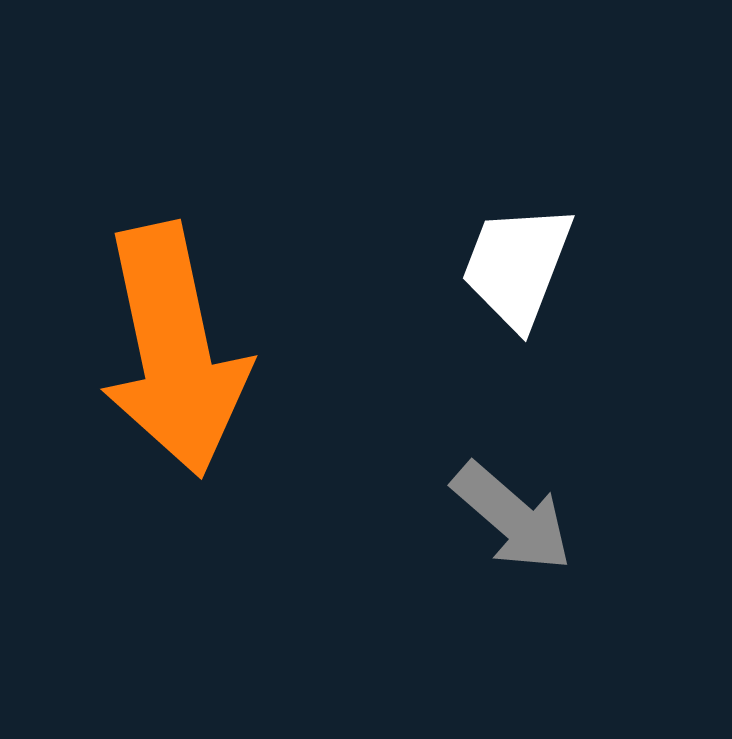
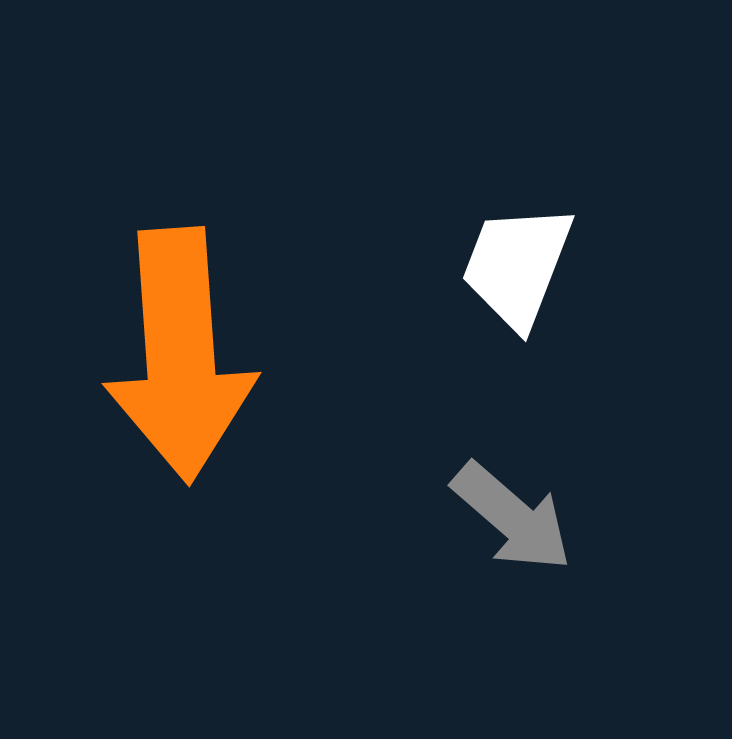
orange arrow: moved 6 px right, 5 px down; rotated 8 degrees clockwise
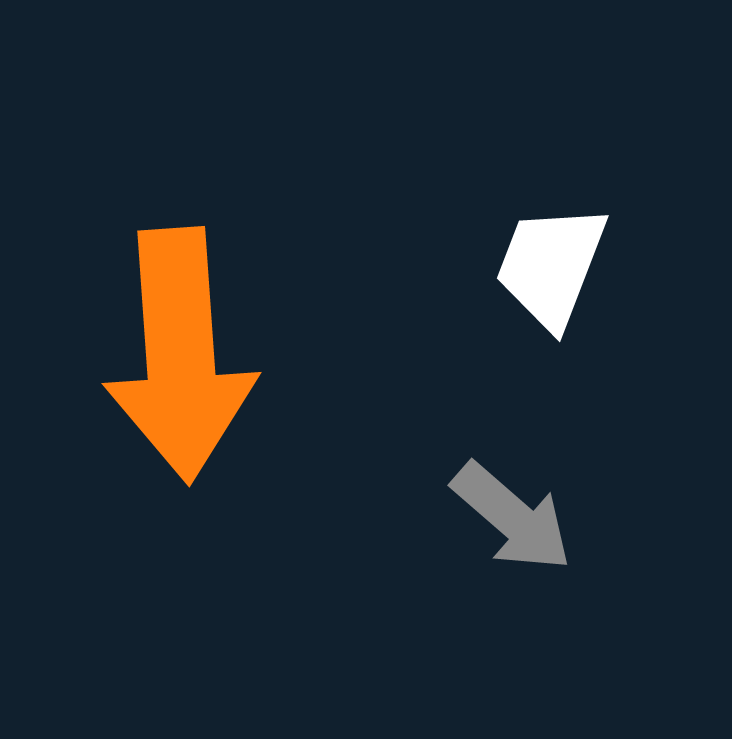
white trapezoid: moved 34 px right
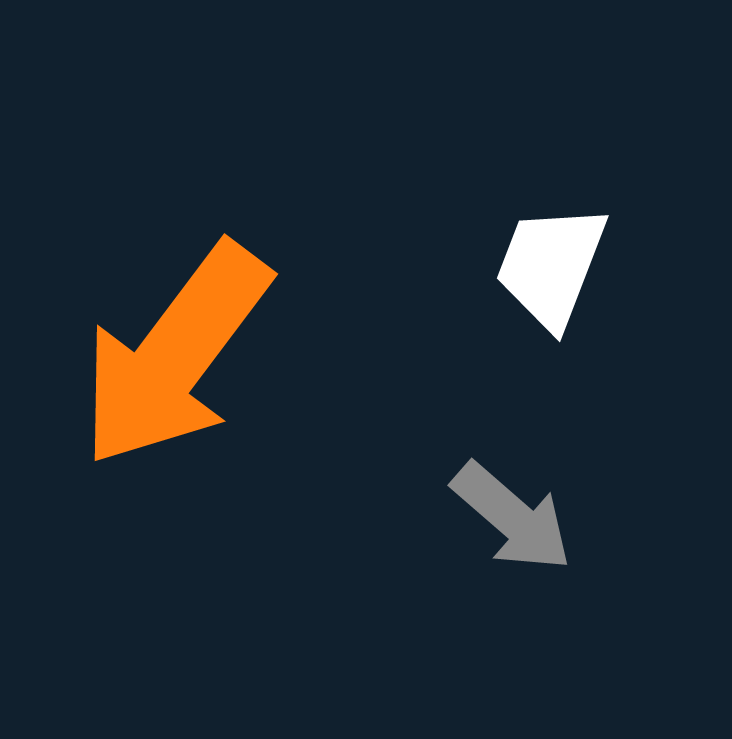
orange arrow: moved 5 px left; rotated 41 degrees clockwise
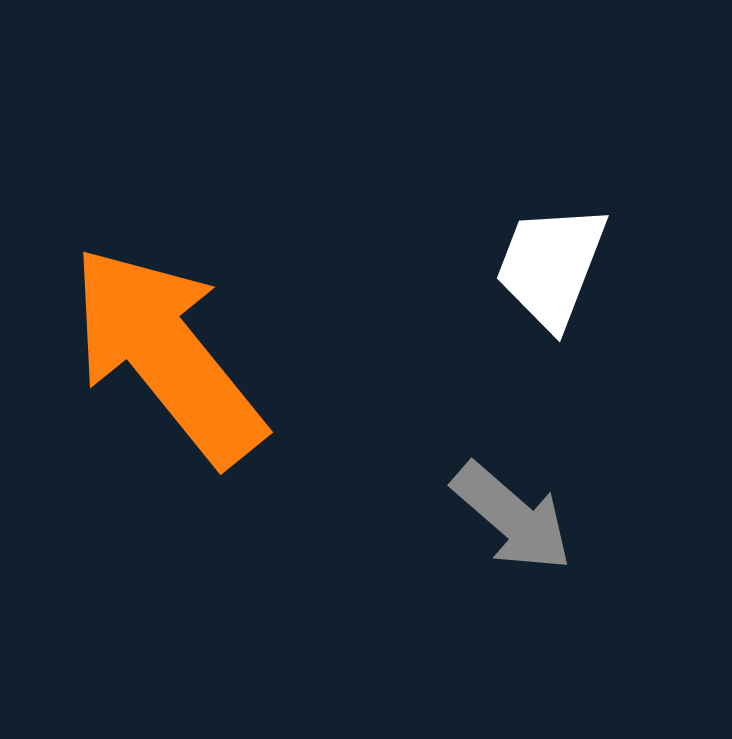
orange arrow: moved 8 px left; rotated 104 degrees clockwise
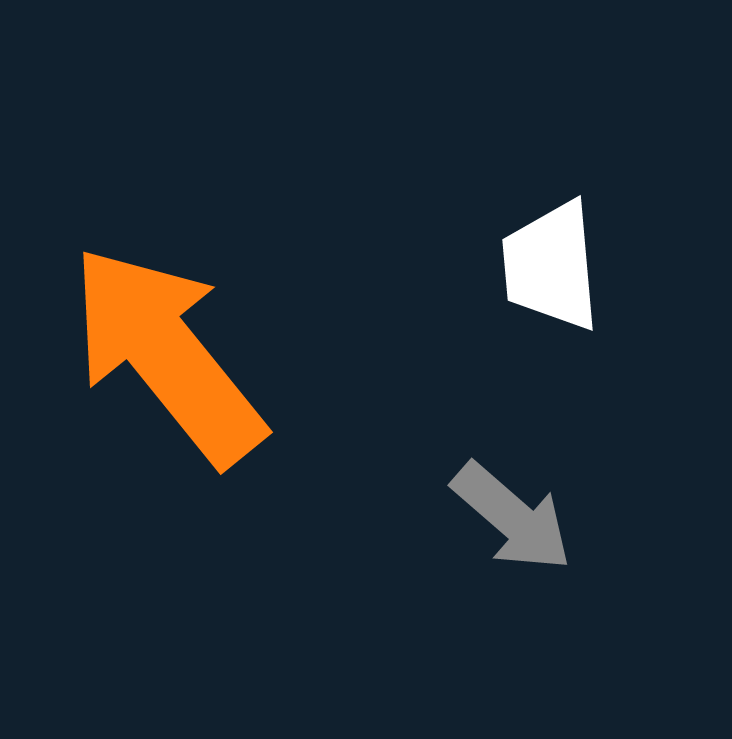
white trapezoid: rotated 26 degrees counterclockwise
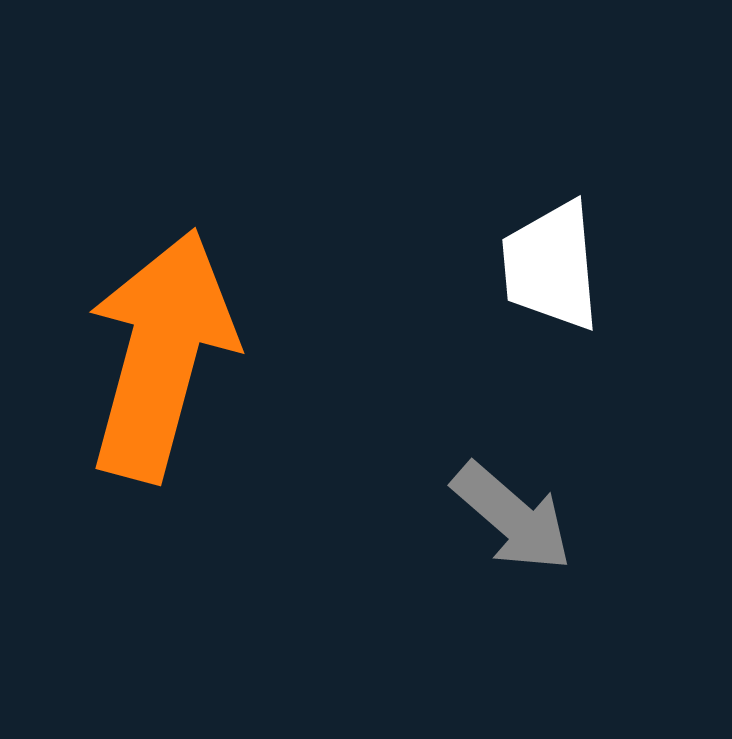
orange arrow: moved 6 px left; rotated 54 degrees clockwise
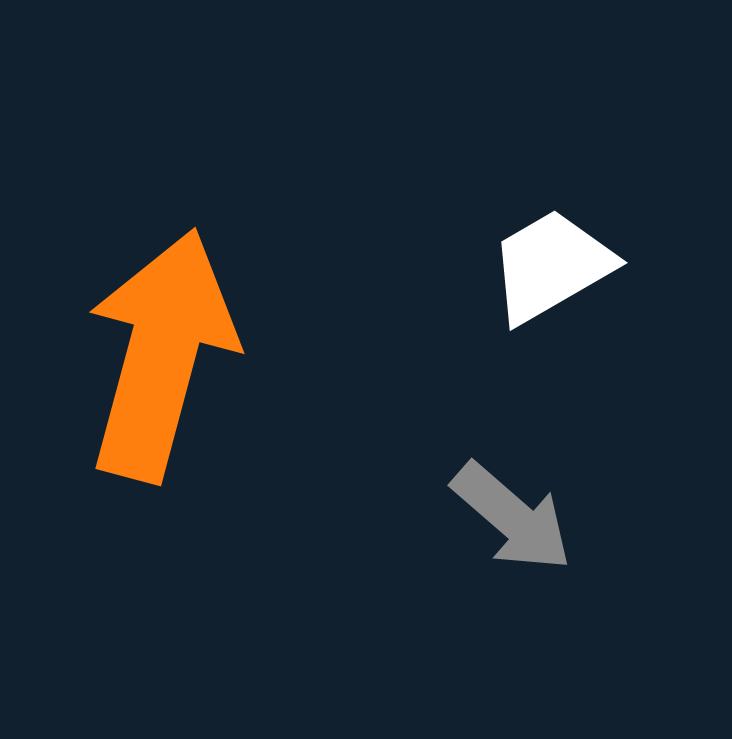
white trapezoid: rotated 65 degrees clockwise
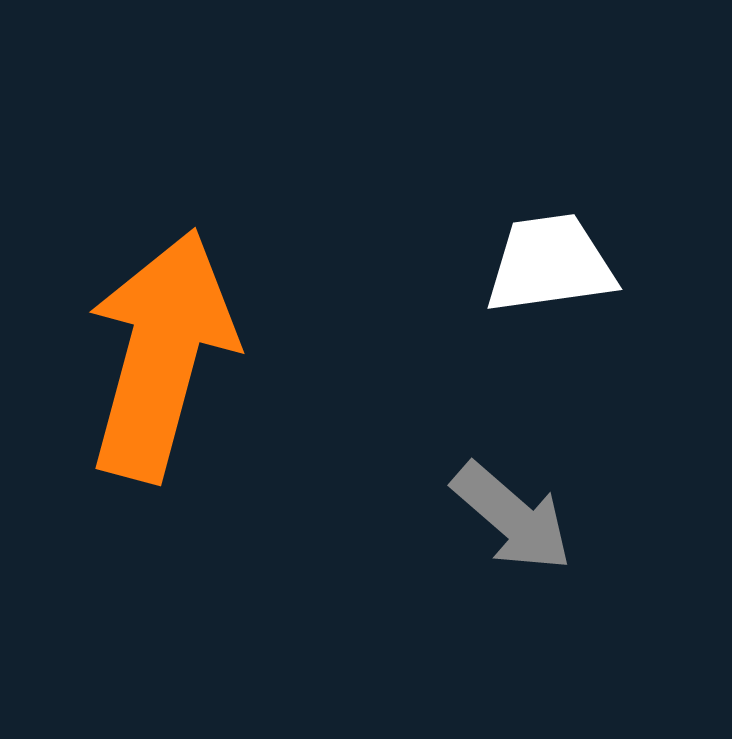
white trapezoid: moved 1 px left, 2 px up; rotated 22 degrees clockwise
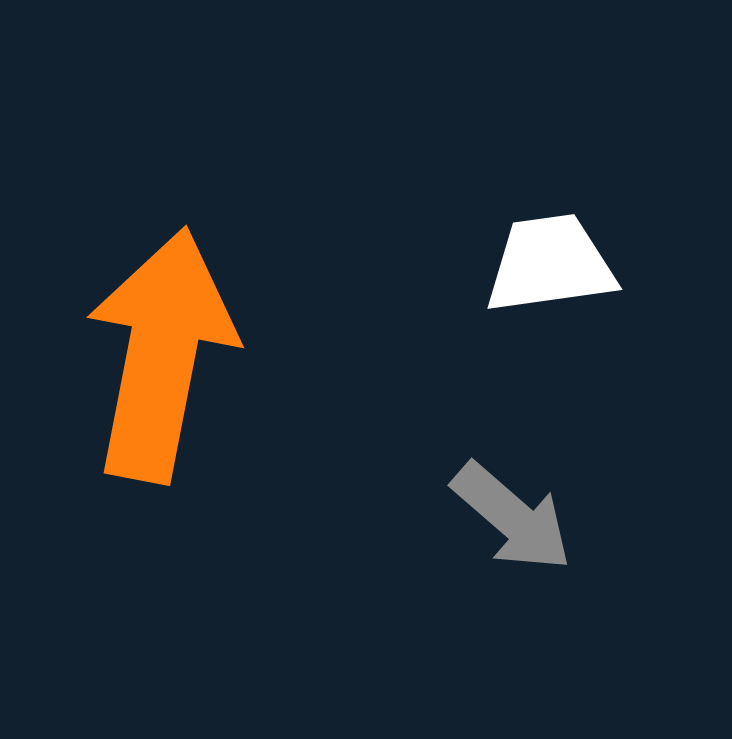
orange arrow: rotated 4 degrees counterclockwise
